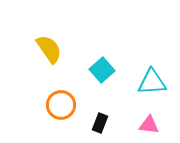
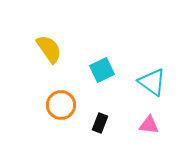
cyan square: rotated 15 degrees clockwise
cyan triangle: rotated 40 degrees clockwise
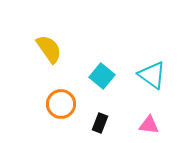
cyan square: moved 6 px down; rotated 25 degrees counterclockwise
cyan triangle: moved 7 px up
orange circle: moved 1 px up
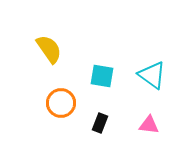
cyan square: rotated 30 degrees counterclockwise
orange circle: moved 1 px up
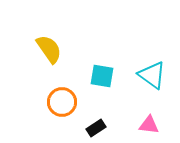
orange circle: moved 1 px right, 1 px up
black rectangle: moved 4 px left, 5 px down; rotated 36 degrees clockwise
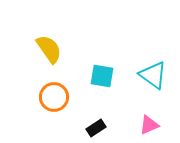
cyan triangle: moved 1 px right
orange circle: moved 8 px left, 5 px up
pink triangle: rotated 30 degrees counterclockwise
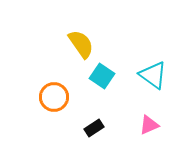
yellow semicircle: moved 32 px right, 5 px up
cyan square: rotated 25 degrees clockwise
black rectangle: moved 2 px left
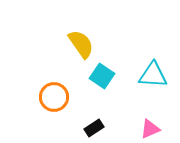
cyan triangle: rotated 32 degrees counterclockwise
pink triangle: moved 1 px right, 4 px down
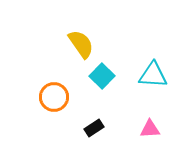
cyan square: rotated 10 degrees clockwise
pink triangle: rotated 20 degrees clockwise
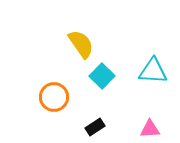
cyan triangle: moved 4 px up
black rectangle: moved 1 px right, 1 px up
